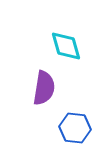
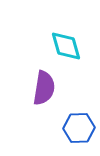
blue hexagon: moved 4 px right; rotated 8 degrees counterclockwise
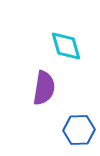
blue hexagon: moved 2 px down
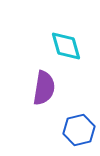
blue hexagon: rotated 12 degrees counterclockwise
